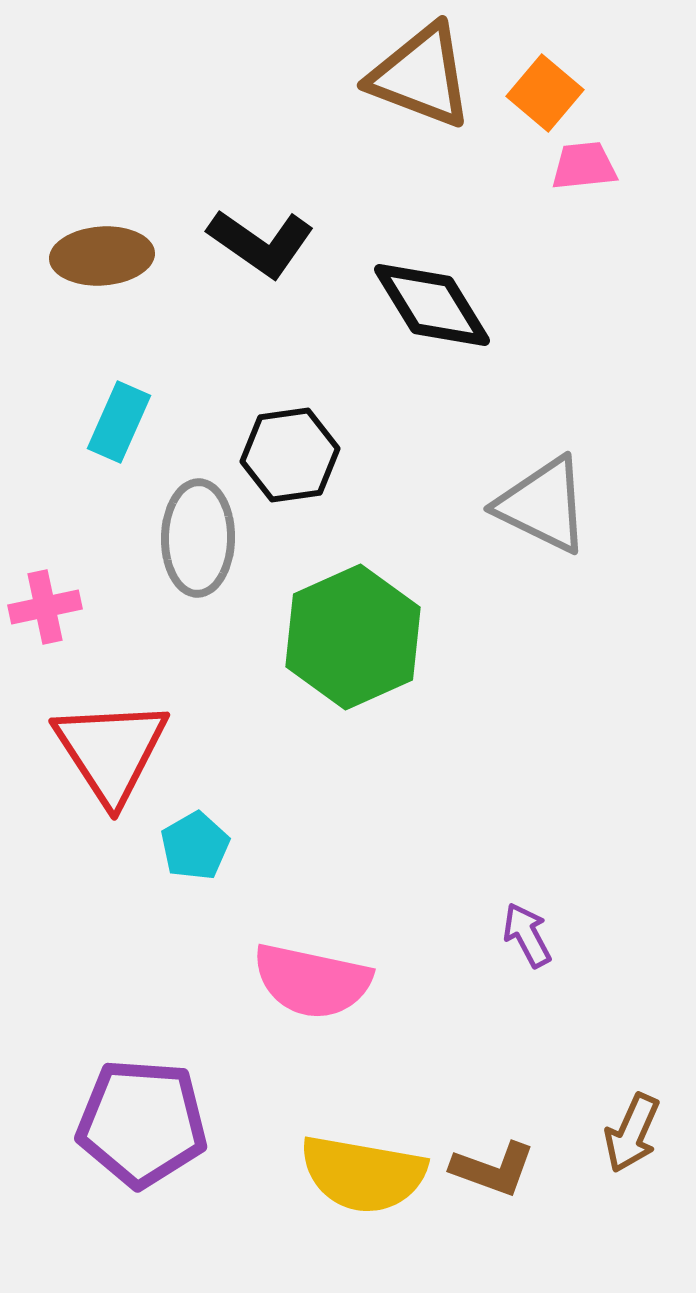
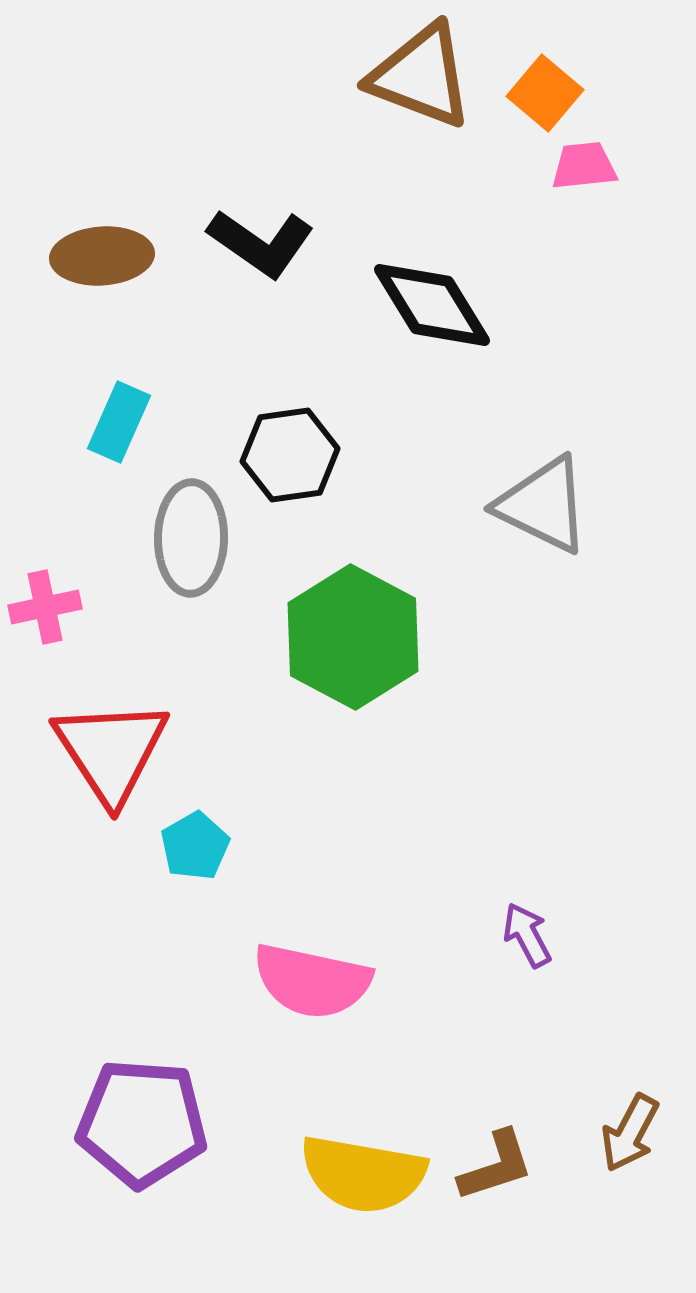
gray ellipse: moved 7 px left
green hexagon: rotated 8 degrees counterclockwise
brown arrow: moved 2 px left; rotated 4 degrees clockwise
brown L-shape: moved 3 px right, 3 px up; rotated 38 degrees counterclockwise
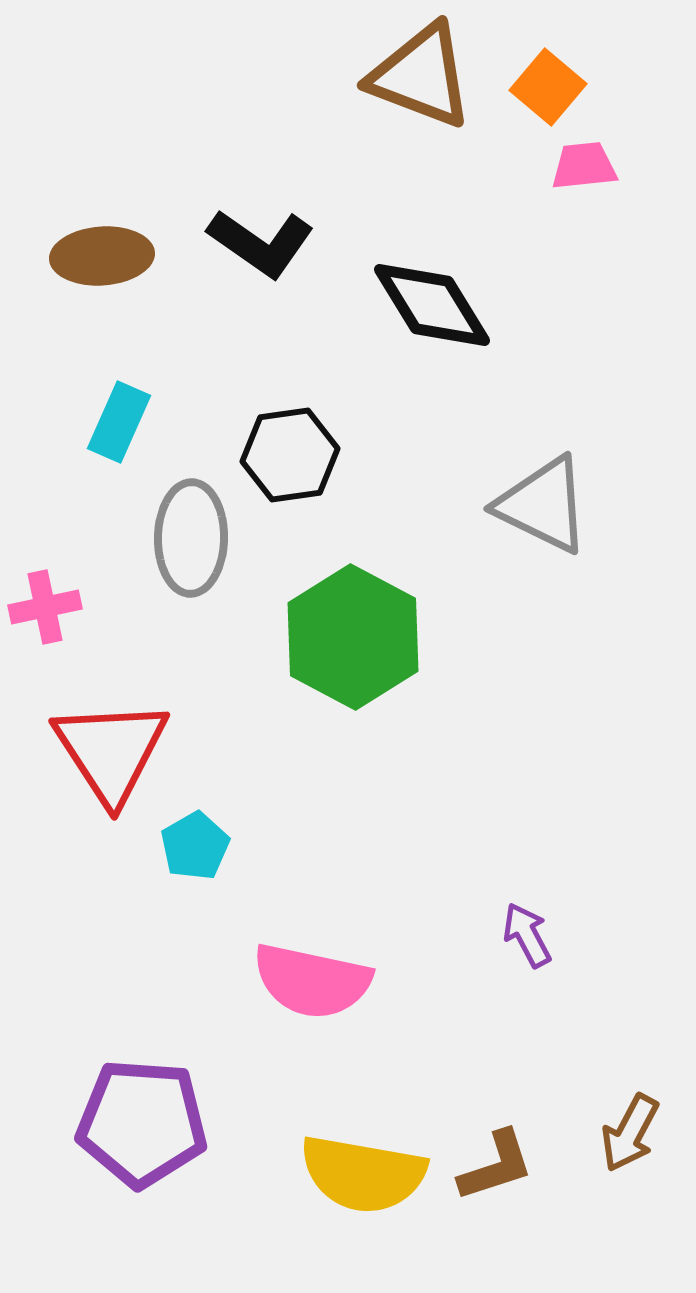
orange square: moved 3 px right, 6 px up
